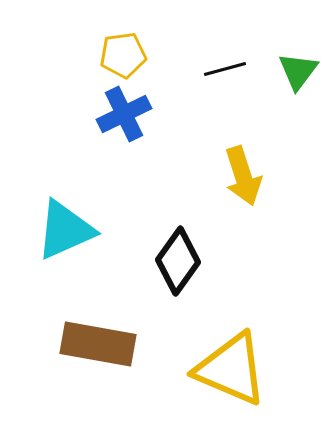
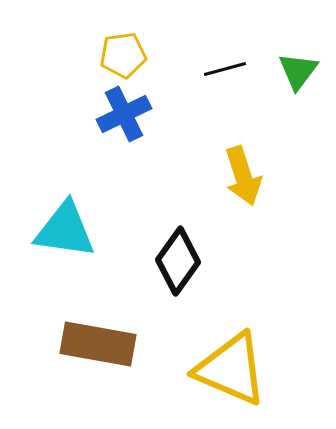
cyan triangle: rotated 32 degrees clockwise
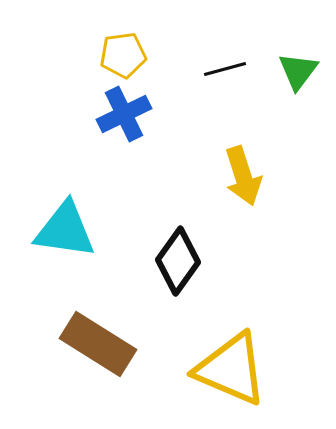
brown rectangle: rotated 22 degrees clockwise
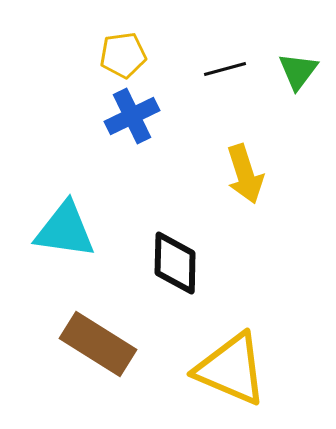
blue cross: moved 8 px right, 2 px down
yellow arrow: moved 2 px right, 2 px up
black diamond: moved 3 px left, 2 px down; rotated 34 degrees counterclockwise
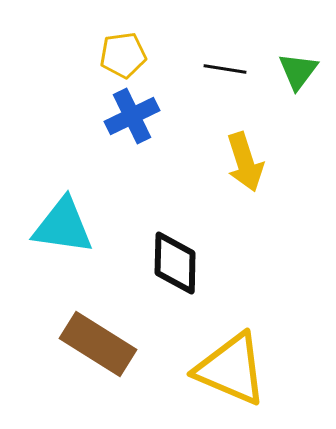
black line: rotated 24 degrees clockwise
yellow arrow: moved 12 px up
cyan triangle: moved 2 px left, 4 px up
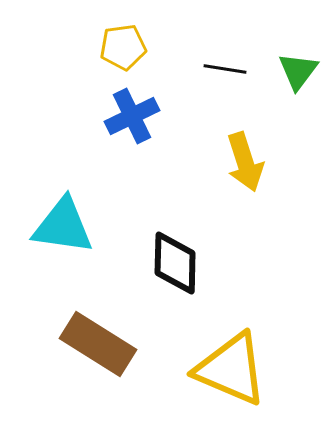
yellow pentagon: moved 8 px up
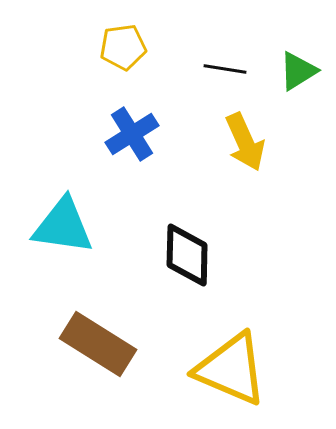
green triangle: rotated 21 degrees clockwise
blue cross: moved 18 px down; rotated 6 degrees counterclockwise
yellow arrow: moved 20 px up; rotated 6 degrees counterclockwise
black diamond: moved 12 px right, 8 px up
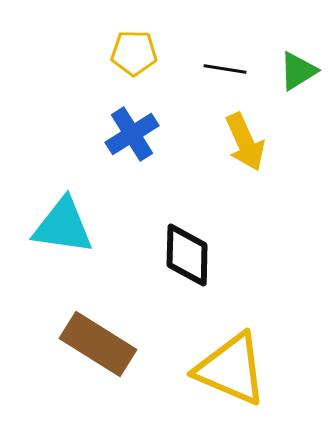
yellow pentagon: moved 11 px right, 6 px down; rotated 9 degrees clockwise
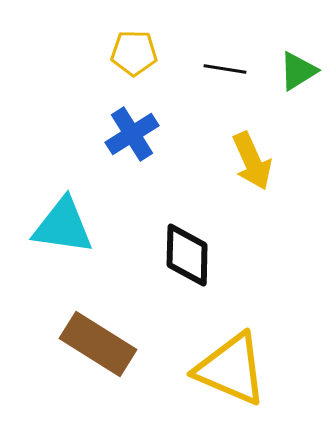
yellow arrow: moved 7 px right, 19 px down
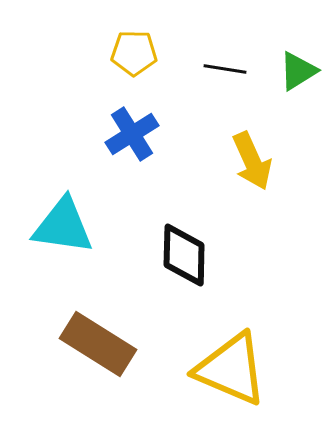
black diamond: moved 3 px left
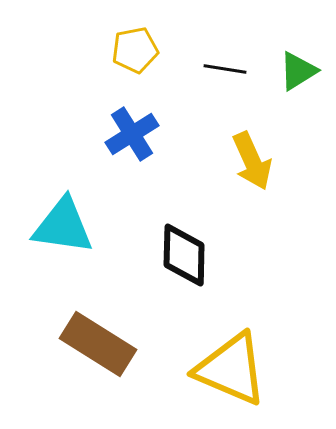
yellow pentagon: moved 1 px right, 3 px up; rotated 12 degrees counterclockwise
